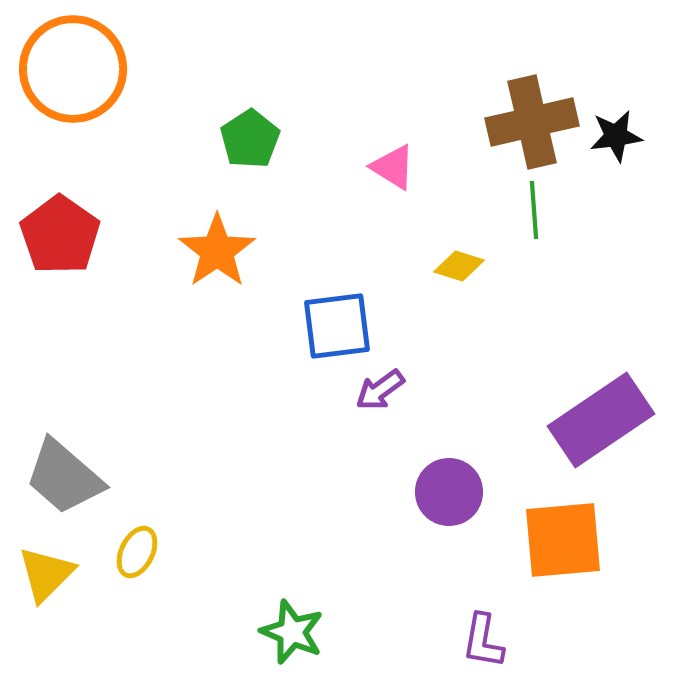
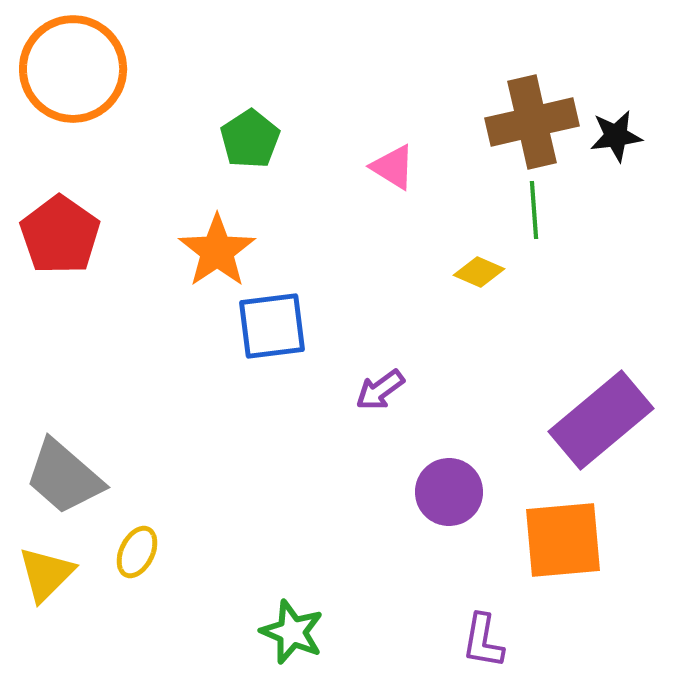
yellow diamond: moved 20 px right, 6 px down; rotated 6 degrees clockwise
blue square: moved 65 px left
purple rectangle: rotated 6 degrees counterclockwise
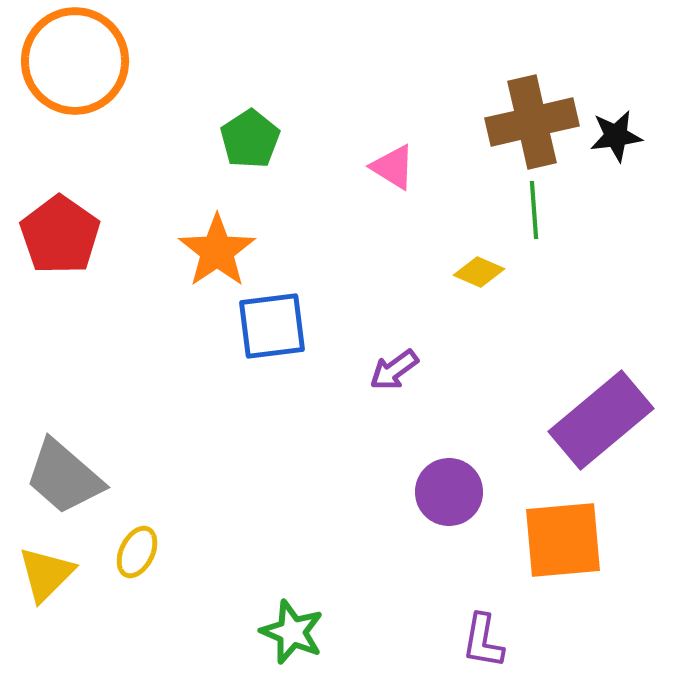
orange circle: moved 2 px right, 8 px up
purple arrow: moved 14 px right, 20 px up
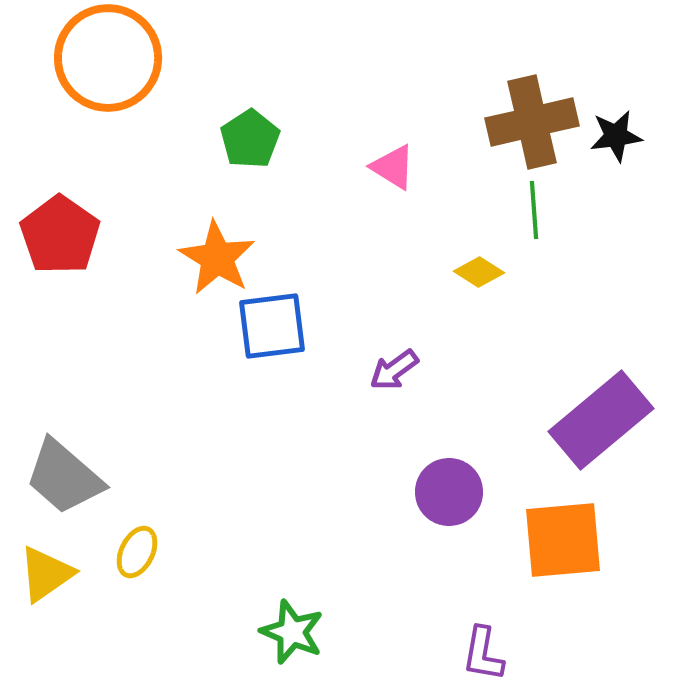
orange circle: moved 33 px right, 3 px up
orange star: moved 7 px down; rotated 6 degrees counterclockwise
yellow diamond: rotated 9 degrees clockwise
yellow triangle: rotated 10 degrees clockwise
purple L-shape: moved 13 px down
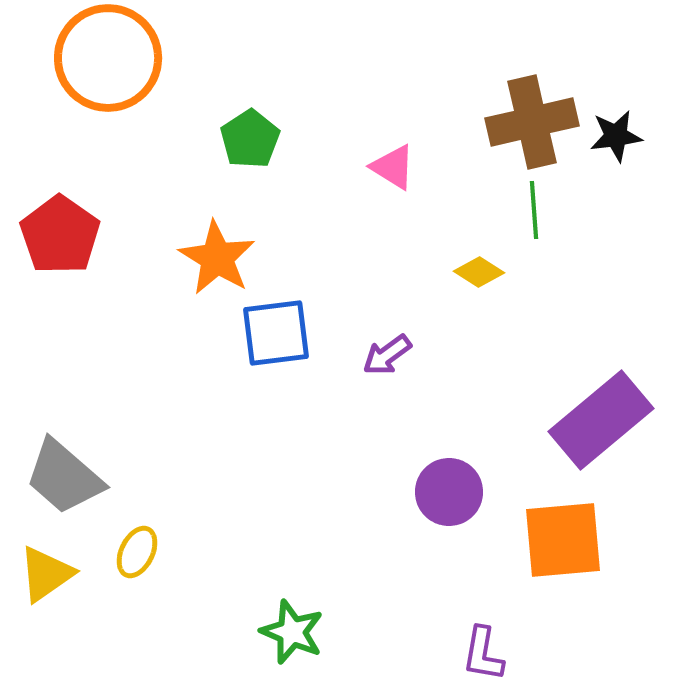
blue square: moved 4 px right, 7 px down
purple arrow: moved 7 px left, 15 px up
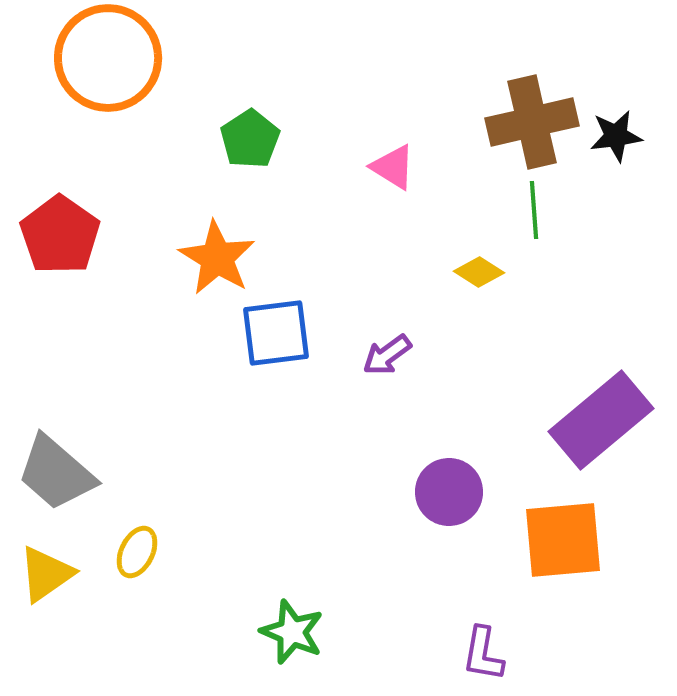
gray trapezoid: moved 8 px left, 4 px up
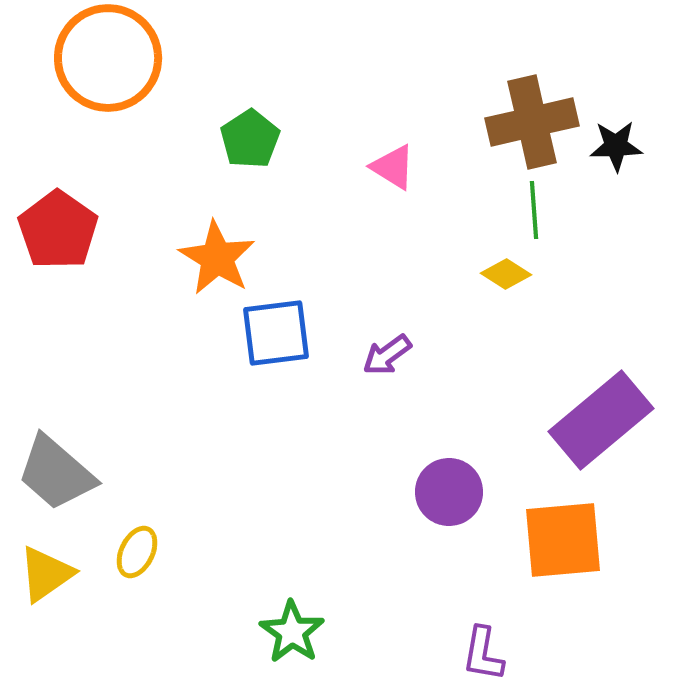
black star: moved 10 px down; rotated 6 degrees clockwise
red pentagon: moved 2 px left, 5 px up
yellow diamond: moved 27 px right, 2 px down
green star: rotated 12 degrees clockwise
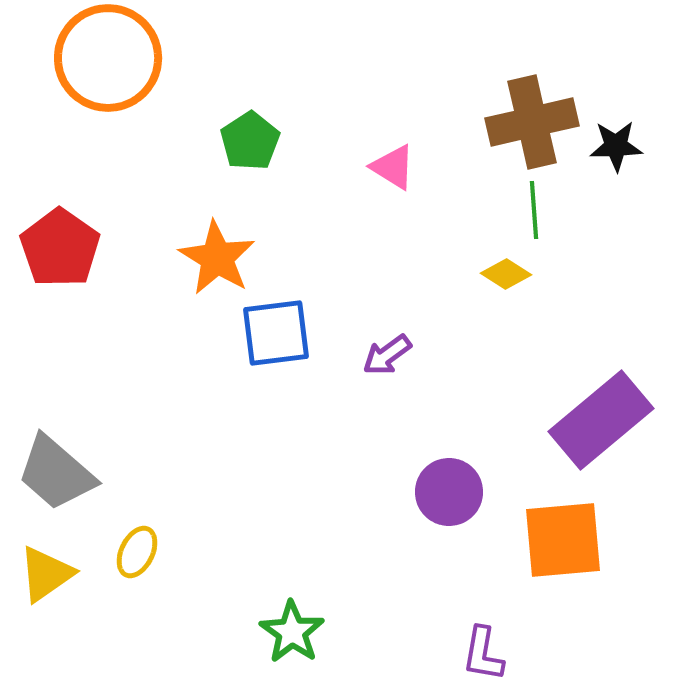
green pentagon: moved 2 px down
red pentagon: moved 2 px right, 18 px down
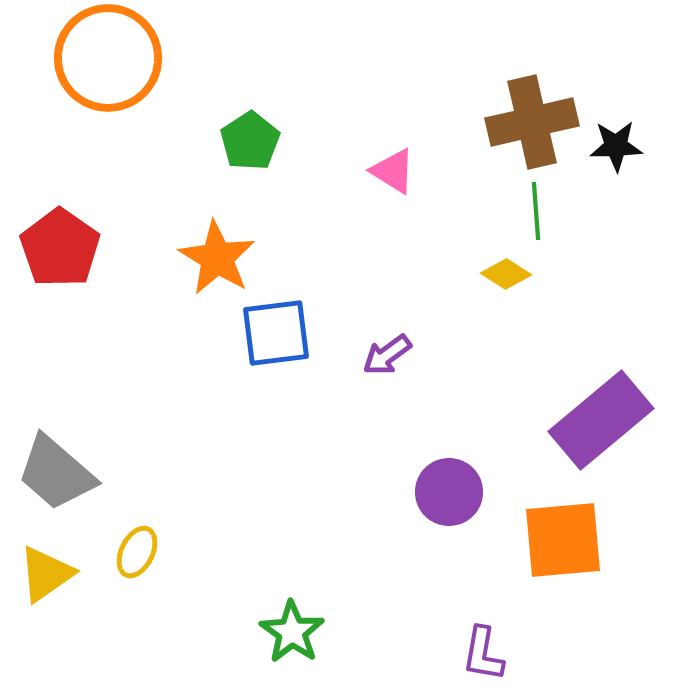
pink triangle: moved 4 px down
green line: moved 2 px right, 1 px down
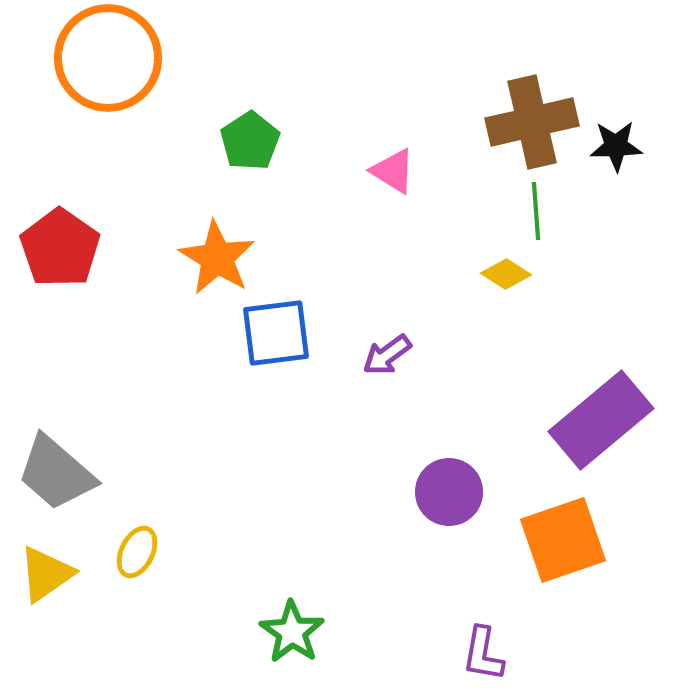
orange square: rotated 14 degrees counterclockwise
